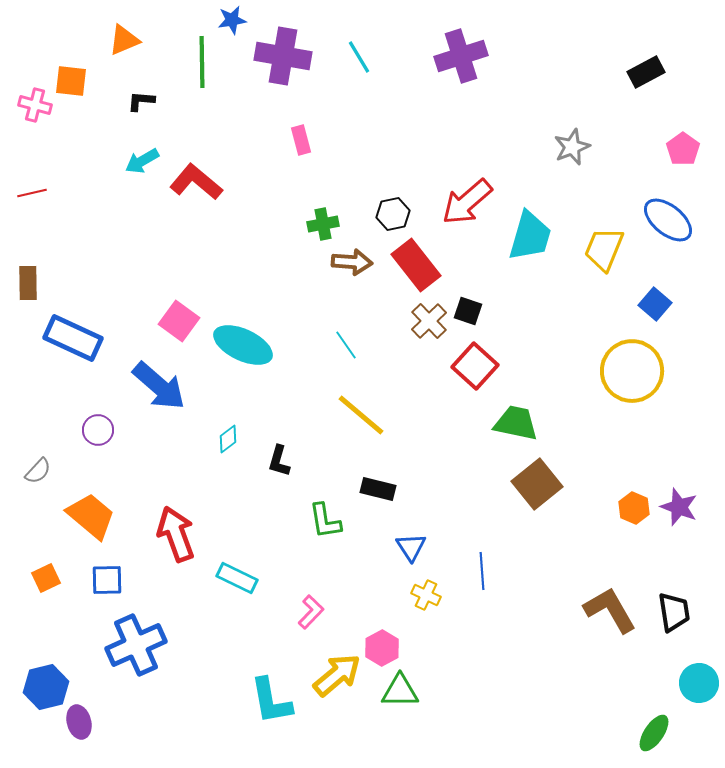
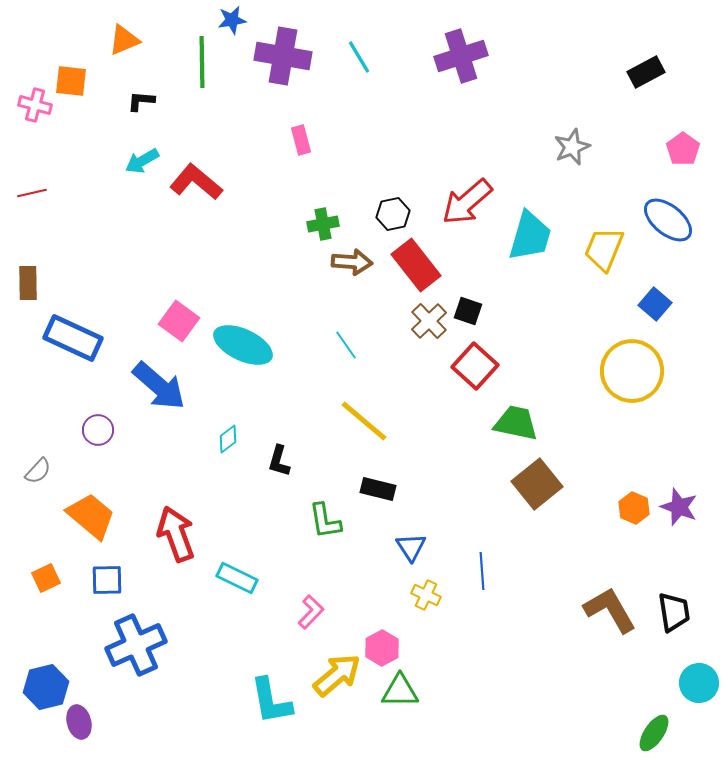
yellow line at (361, 415): moved 3 px right, 6 px down
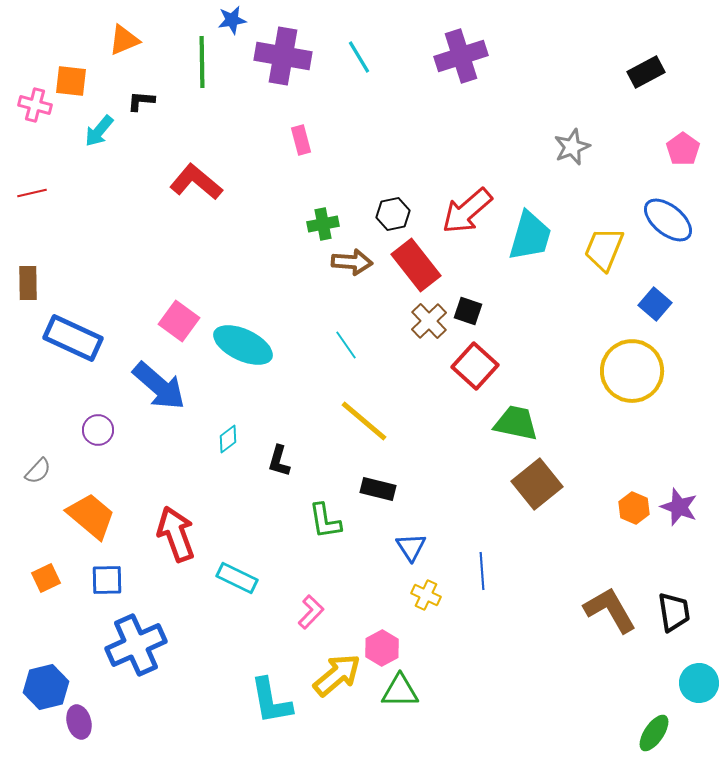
cyan arrow at (142, 161): moved 43 px left, 30 px up; rotated 20 degrees counterclockwise
red arrow at (467, 202): moved 9 px down
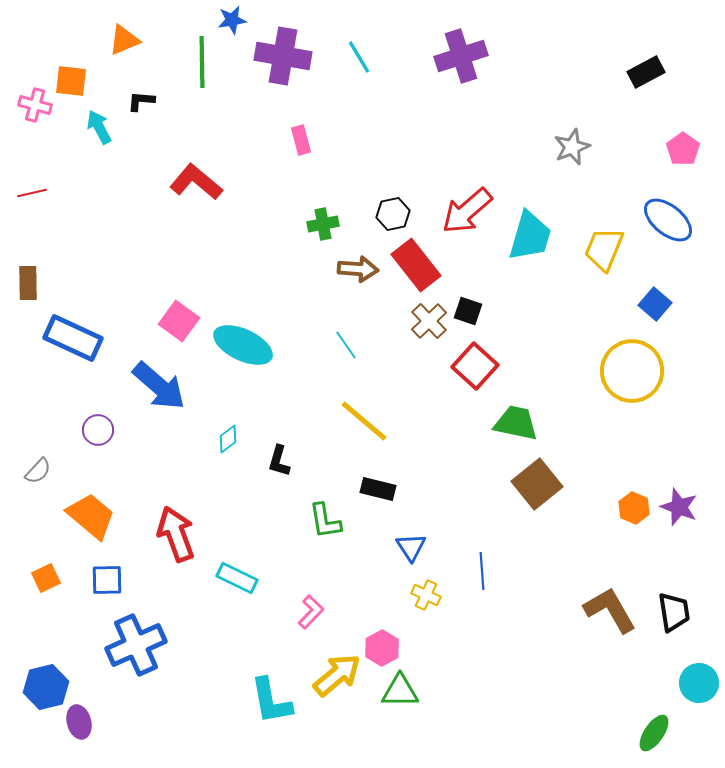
cyan arrow at (99, 131): moved 4 px up; rotated 112 degrees clockwise
brown arrow at (352, 262): moved 6 px right, 7 px down
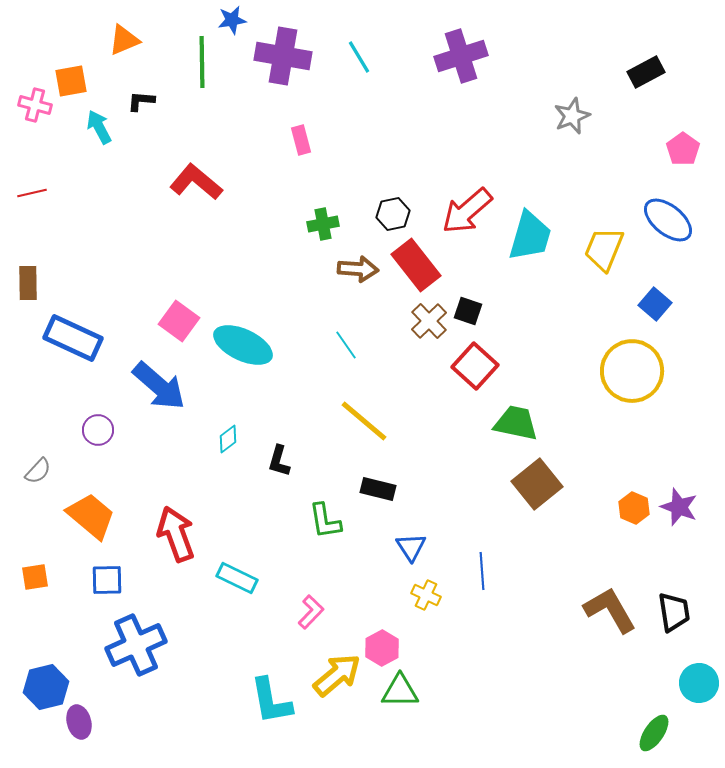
orange square at (71, 81): rotated 16 degrees counterclockwise
gray star at (572, 147): moved 31 px up
orange square at (46, 578): moved 11 px left, 1 px up; rotated 16 degrees clockwise
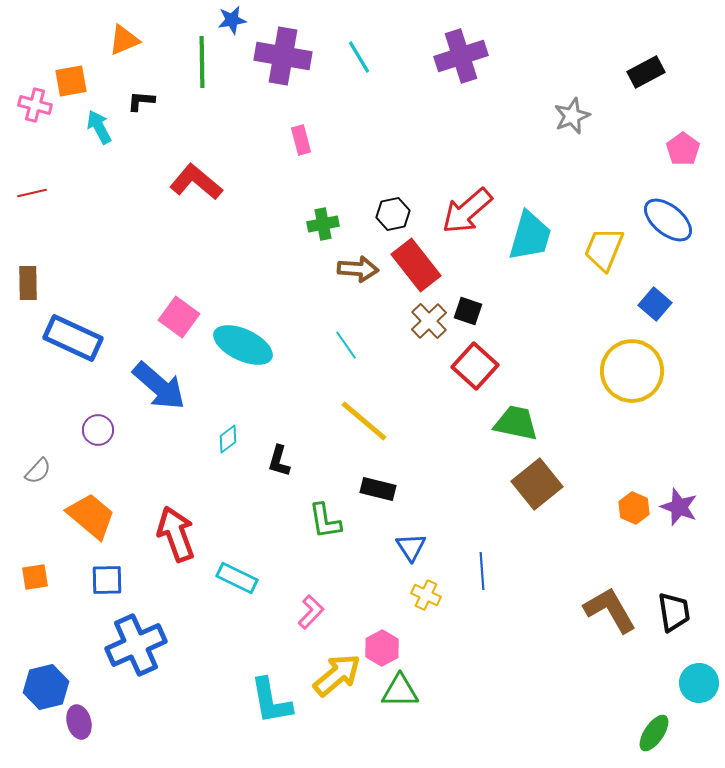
pink square at (179, 321): moved 4 px up
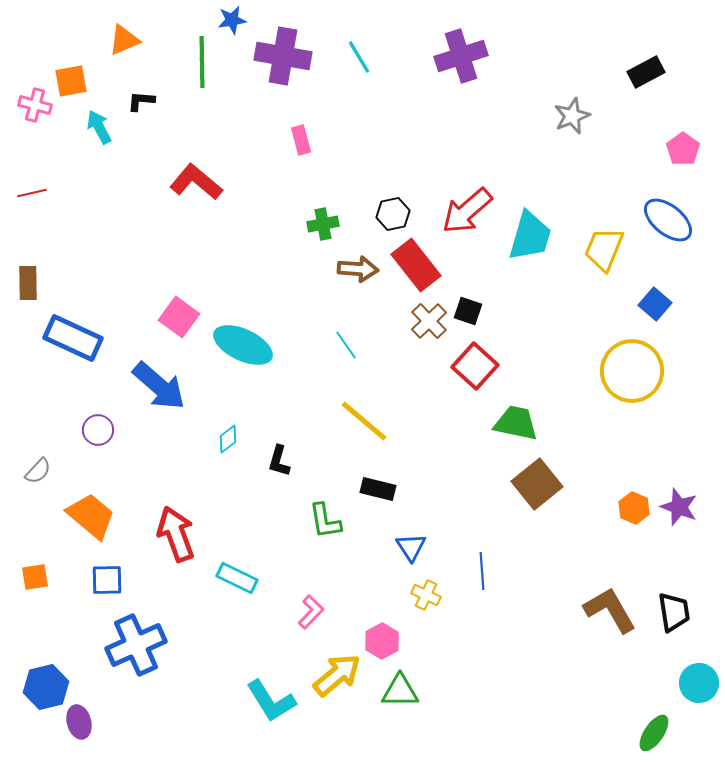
pink hexagon at (382, 648): moved 7 px up
cyan L-shape at (271, 701): rotated 22 degrees counterclockwise
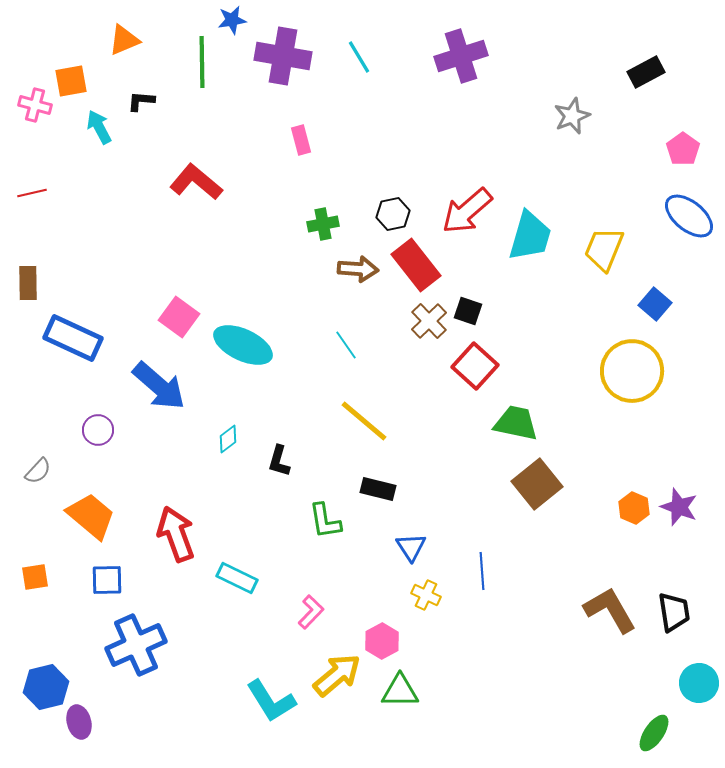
blue ellipse at (668, 220): moved 21 px right, 4 px up
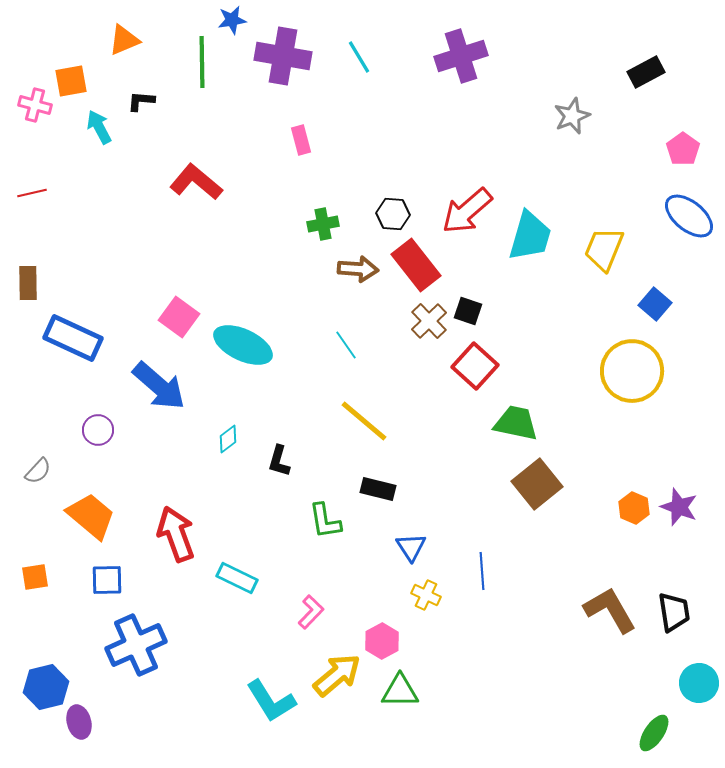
black hexagon at (393, 214): rotated 16 degrees clockwise
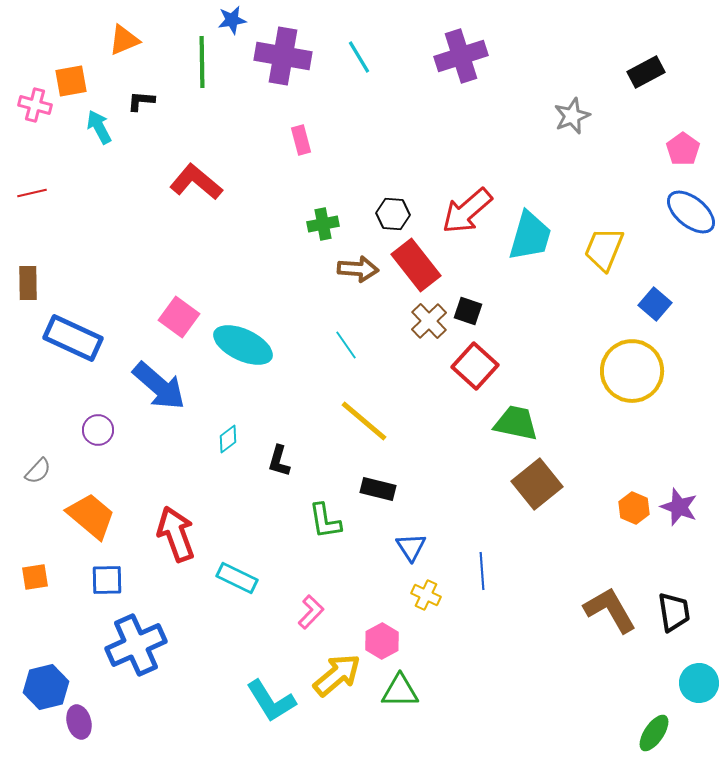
blue ellipse at (689, 216): moved 2 px right, 4 px up
